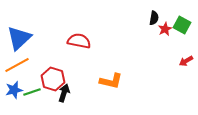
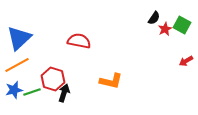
black semicircle: rotated 24 degrees clockwise
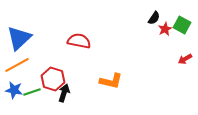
red arrow: moved 1 px left, 2 px up
blue star: rotated 24 degrees clockwise
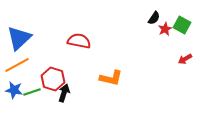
orange L-shape: moved 3 px up
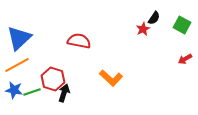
red star: moved 22 px left
orange L-shape: rotated 30 degrees clockwise
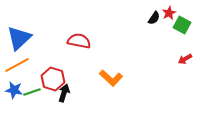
red star: moved 26 px right, 16 px up
